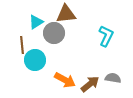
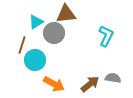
brown line: rotated 24 degrees clockwise
orange arrow: moved 11 px left, 4 px down
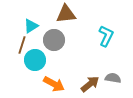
cyan triangle: moved 5 px left, 4 px down
gray circle: moved 7 px down
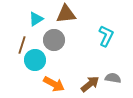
cyan triangle: moved 5 px right, 7 px up
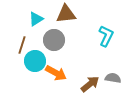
cyan circle: moved 1 px down
orange arrow: moved 2 px right, 11 px up
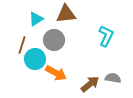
cyan circle: moved 2 px up
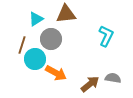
gray circle: moved 3 px left, 1 px up
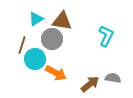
brown triangle: moved 4 px left, 7 px down; rotated 15 degrees clockwise
gray circle: moved 1 px right
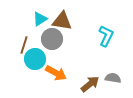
cyan triangle: moved 4 px right
brown line: moved 2 px right
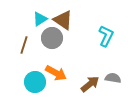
brown triangle: moved 1 px right, 1 px up; rotated 25 degrees clockwise
gray circle: moved 1 px up
cyan circle: moved 23 px down
